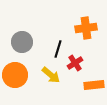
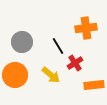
black line: moved 3 px up; rotated 48 degrees counterclockwise
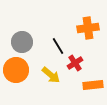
orange cross: moved 2 px right
orange circle: moved 1 px right, 5 px up
orange rectangle: moved 1 px left
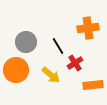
gray circle: moved 4 px right
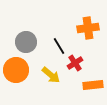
black line: moved 1 px right
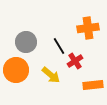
red cross: moved 2 px up
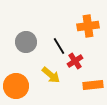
orange cross: moved 2 px up
orange circle: moved 16 px down
